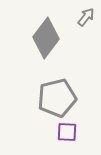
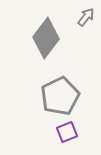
gray pentagon: moved 3 px right, 2 px up; rotated 12 degrees counterclockwise
purple square: rotated 25 degrees counterclockwise
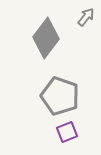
gray pentagon: rotated 27 degrees counterclockwise
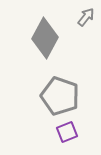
gray diamond: moved 1 px left; rotated 9 degrees counterclockwise
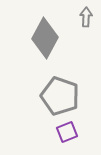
gray arrow: rotated 36 degrees counterclockwise
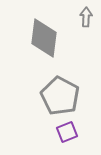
gray diamond: moved 1 px left; rotated 21 degrees counterclockwise
gray pentagon: rotated 9 degrees clockwise
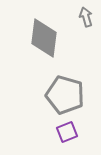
gray arrow: rotated 18 degrees counterclockwise
gray pentagon: moved 5 px right, 1 px up; rotated 12 degrees counterclockwise
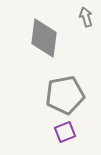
gray pentagon: rotated 27 degrees counterclockwise
purple square: moved 2 px left
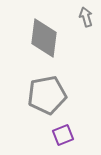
gray pentagon: moved 18 px left
purple square: moved 2 px left, 3 px down
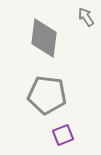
gray arrow: rotated 18 degrees counterclockwise
gray pentagon: rotated 18 degrees clockwise
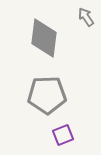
gray pentagon: rotated 9 degrees counterclockwise
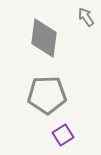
purple square: rotated 10 degrees counterclockwise
